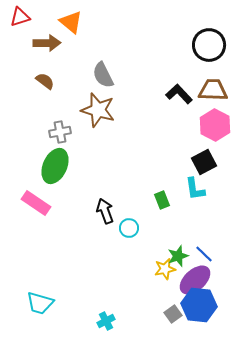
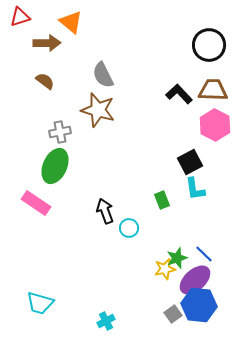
black square: moved 14 px left
green star: moved 1 px left, 2 px down
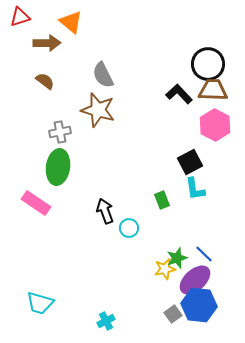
black circle: moved 1 px left, 19 px down
green ellipse: moved 3 px right, 1 px down; rotated 16 degrees counterclockwise
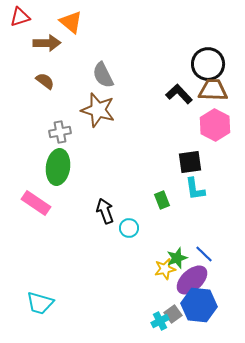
black square: rotated 20 degrees clockwise
purple ellipse: moved 3 px left
cyan cross: moved 54 px right
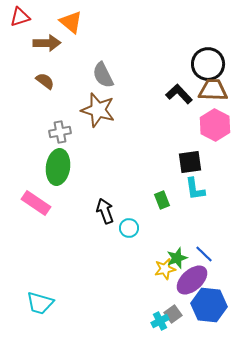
blue hexagon: moved 10 px right
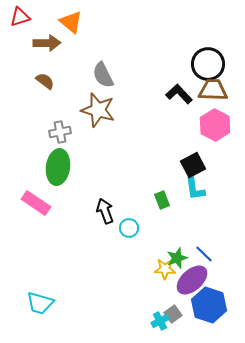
black square: moved 3 px right, 3 px down; rotated 20 degrees counterclockwise
yellow star: rotated 15 degrees clockwise
blue hexagon: rotated 12 degrees clockwise
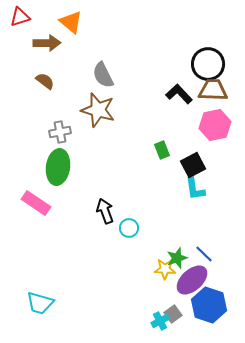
pink hexagon: rotated 20 degrees clockwise
green rectangle: moved 50 px up
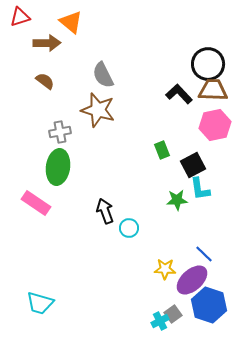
cyan L-shape: moved 5 px right
green star: moved 58 px up; rotated 15 degrees clockwise
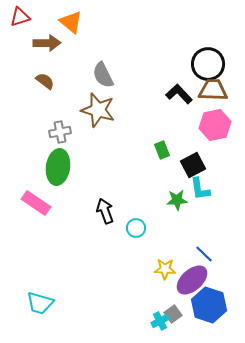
cyan circle: moved 7 px right
